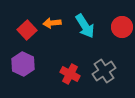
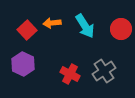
red circle: moved 1 px left, 2 px down
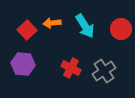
purple hexagon: rotated 20 degrees counterclockwise
red cross: moved 1 px right, 6 px up
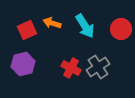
orange arrow: rotated 24 degrees clockwise
red square: rotated 18 degrees clockwise
purple hexagon: rotated 20 degrees counterclockwise
gray cross: moved 6 px left, 4 px up
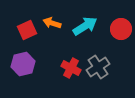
cyan arrow: rotated 90 degrees counterclockwise
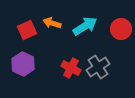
purple hexagon: rotated 20 degrees counterclockwise
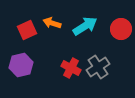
purple hexagon: moved 2 px left, 1 px down; rotated 20 degrees clockwise
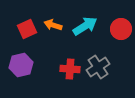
orange arrow: moved 1 px right, 2 px down
red square: moved 1 px up
red cross: moved 1 px left, 1 px down; rotated 24 degrees counterclockwise
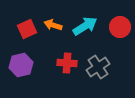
red circle: moved 1 px left, 2 px up
red cross: moved 3 px left, 6 px up
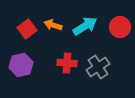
red square: rotated 12 degrees counterclockwise
